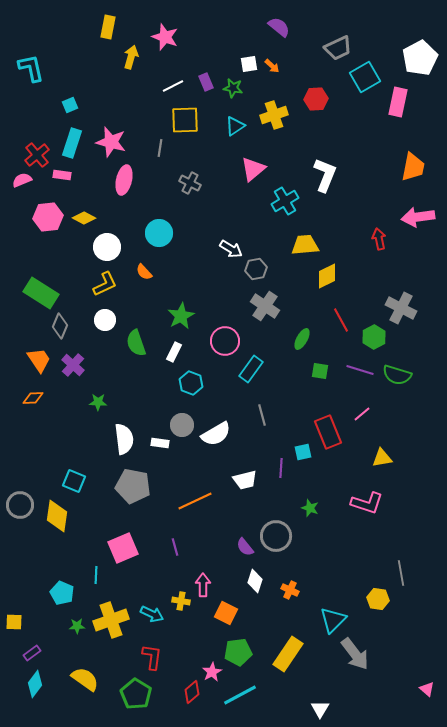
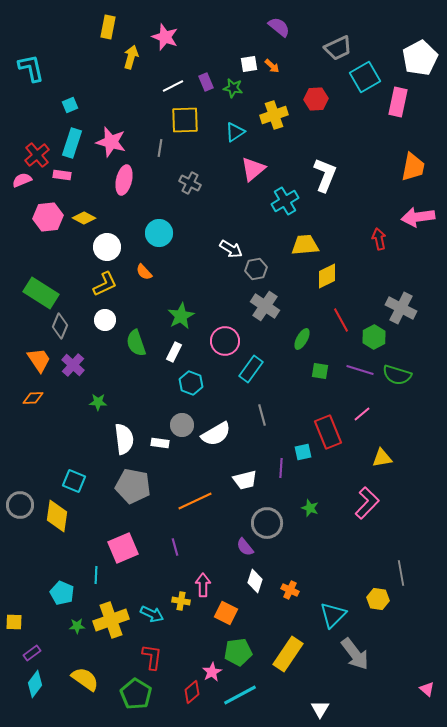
cyan triangle at (235, 126): moved 6 px down
pink L-shape at (367, 503): rotated 64 degrees counterclockwise
gray circle at (276, 536): moved 9 px left, 13 px up
cyan triangle at (333, 620): moved 5 px up
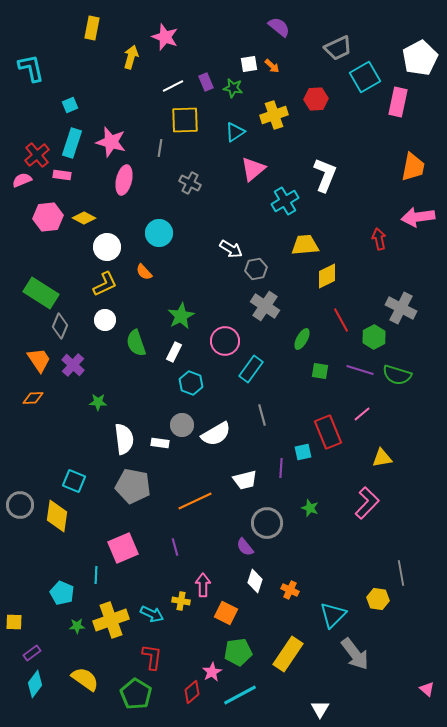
yellow rectangle at (108, 27): moved 16 px left, 1 px down
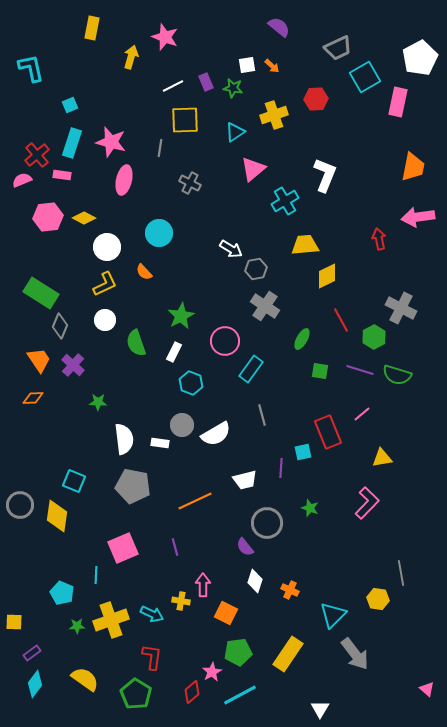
white square at (249, 64): moved 2 px left, 1 px down
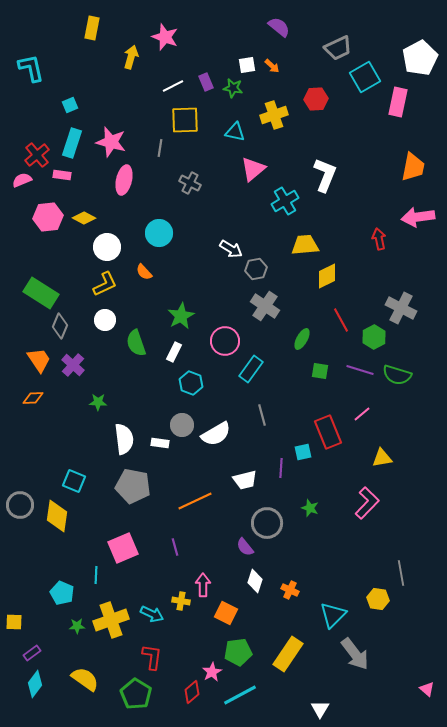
cyan triangle at (235, 132): rotated 45 degrees clockwise
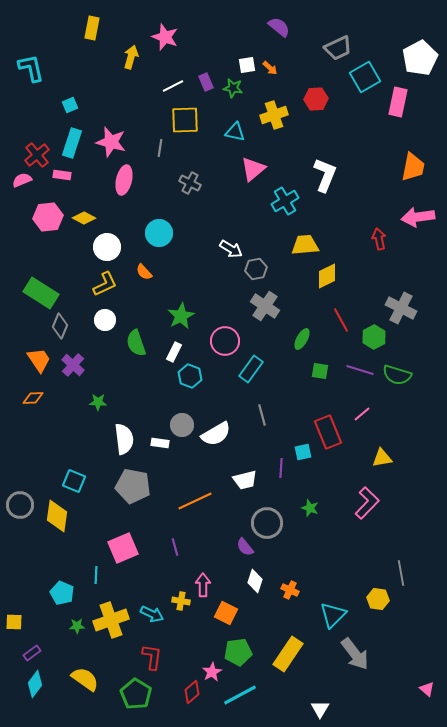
orange arrow at (272, 66): moved 2 px left, 2 px down
cyan hexagon at (191, 383): moved 1 px left, 7 px up
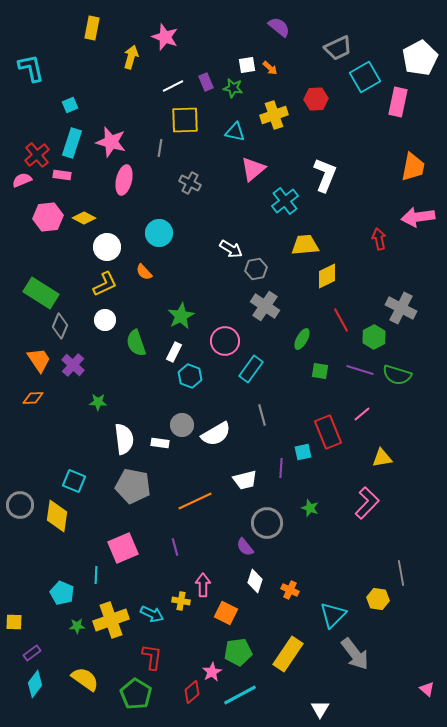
cyan cross at (285, 201): rotated 8 degrees counterclockwise
